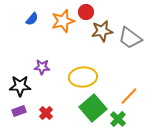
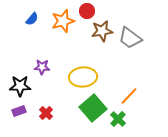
red circle: moved 1 px right, 1 px up
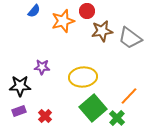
blue semicircle: moved 2 px right, 8 px up
red cross: moved 1 px left, 3 px down
green cross: moved 1 px left, 1 px up
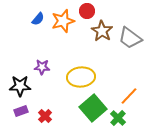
blue semicircle: moved 4 px right, 8 px down
brown star: rotated 30 degrees counterclockwise
yellow ellipse: moved 2 px left
purple rectangle: moved 2 px right
green cross: moved 1 px right
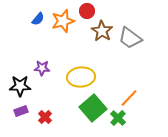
purple star: moved 1 px down
orange line: moved 2 px down
red cross: moved 1 px down
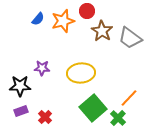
yellow ellipse: moved 4 px up
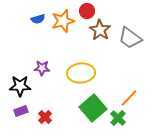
blue semicircle: rotated 32 degrees clockwise
brown star: moved 2 px left, 1 px up
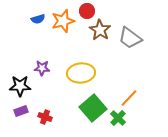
red cross: rotated 24 degrees counterclockwise
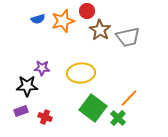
gray trapezoid: moved 2 px left, 1 px up; rotated 50 degrees counterclockwise
black star: moved 7 px right
green square: rotated 12 degrees counterclockwise
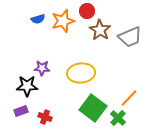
gray trapezoid: moved 2 px right; rotated 10 degrees counterclockwise
